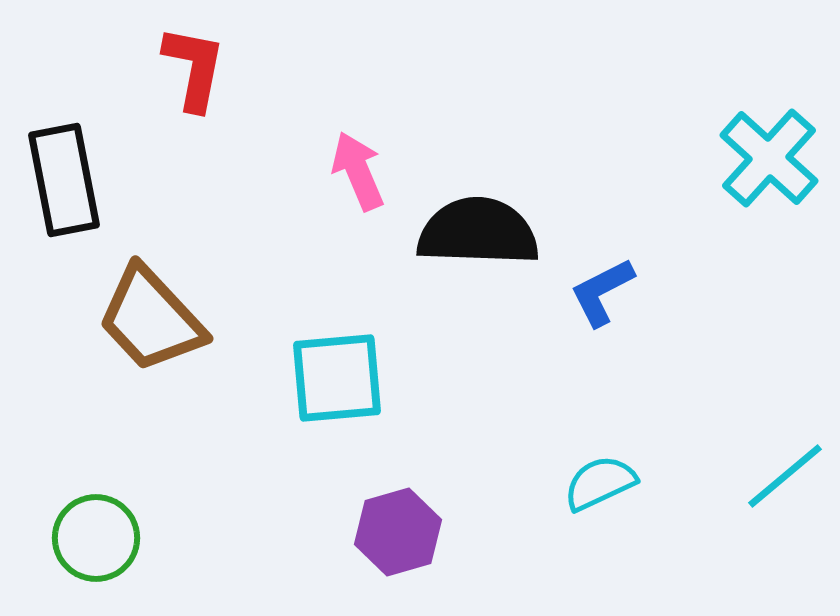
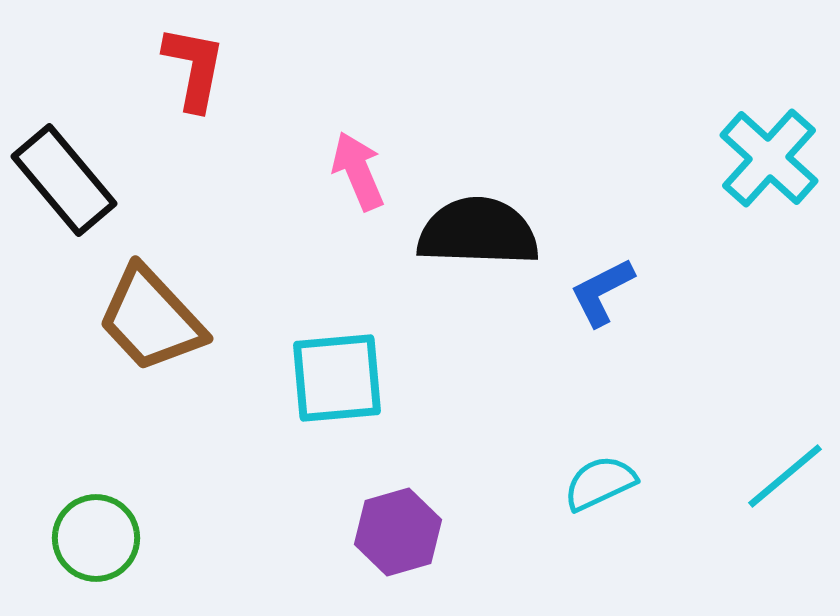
black rectangle: rotated 29 degrees counterclockwise
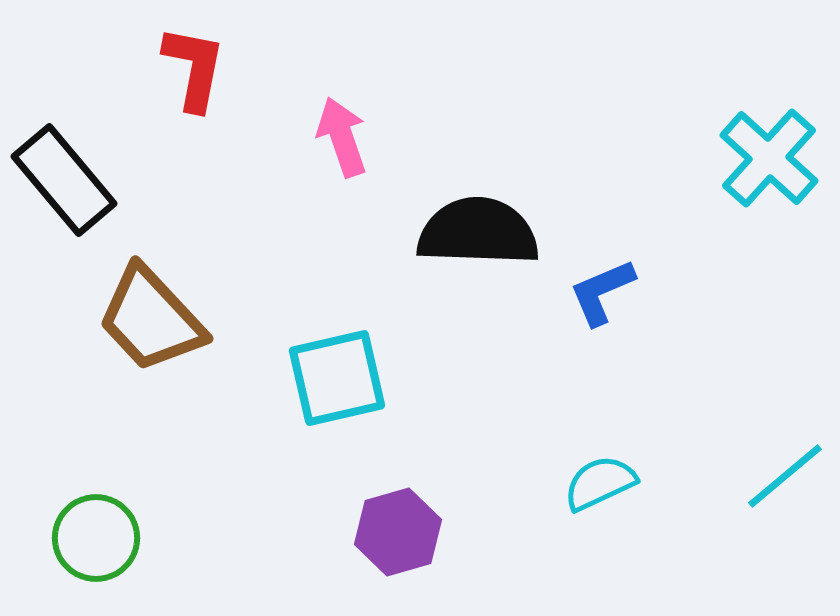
pink arrow: moved 16 px left, 34 px up; rotated 4 degrees clockwise
blue L-shape: rotated 4 degrees clockwise
cyan square: rotated 8 degrees counterclockwise
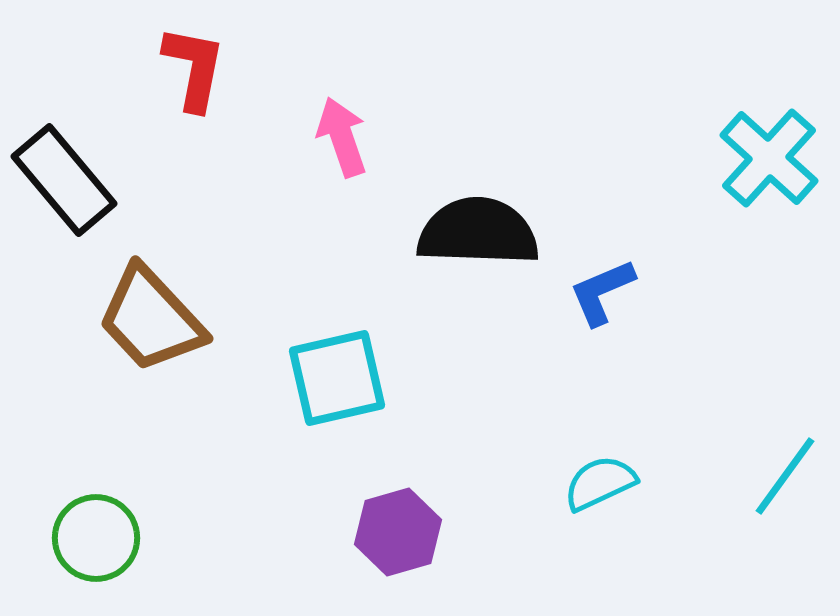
cyan line: rotated 14 degrees counterclockwise
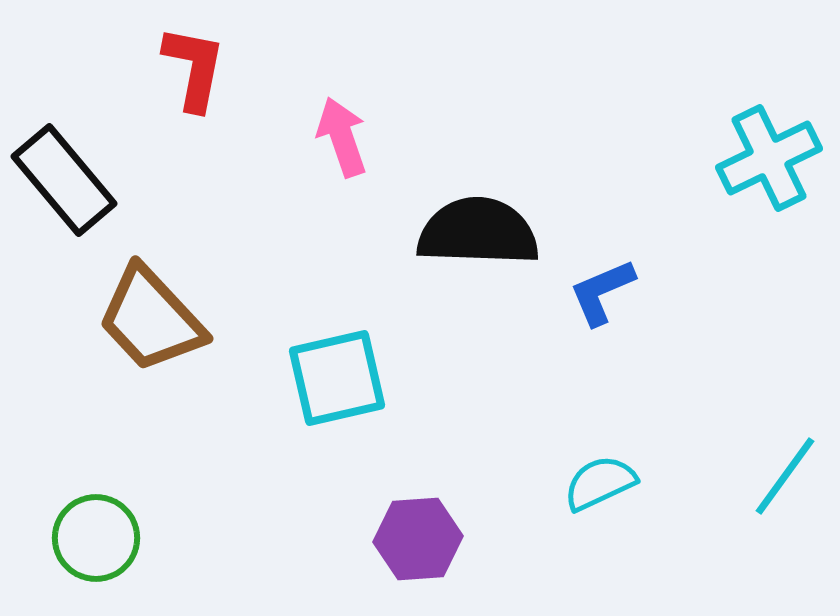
cyan cross: rotated 22 degrees clockwise
purple hexagon: moved 20 px right, 7 px down; rotated 12 degrees clockwise
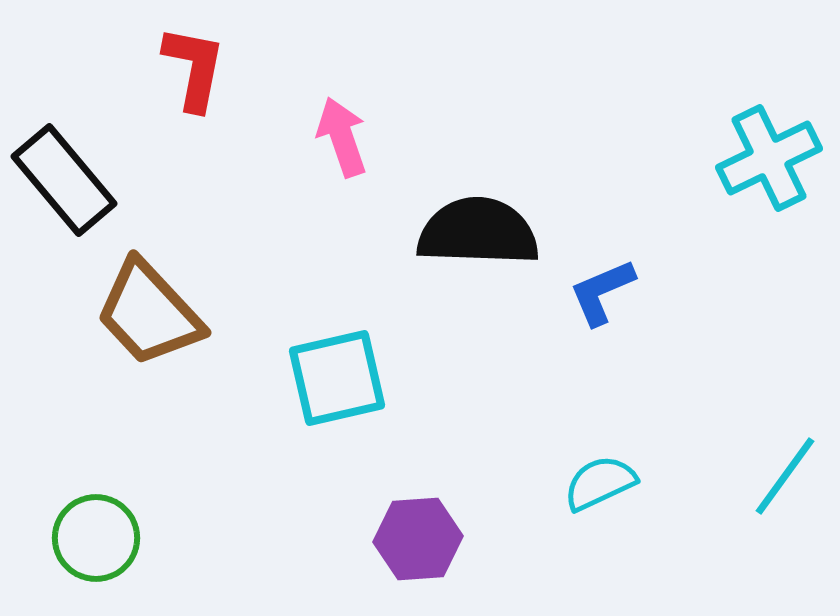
brown trapezoid: moved 2 px left, 6 px up
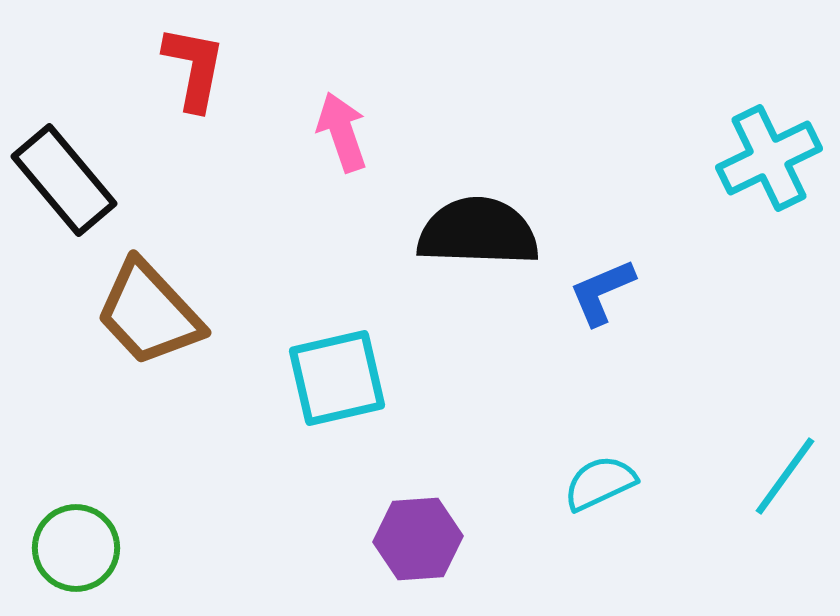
pink arrow: moved 5 px up
green circle: moved 20 px left, 10 px down
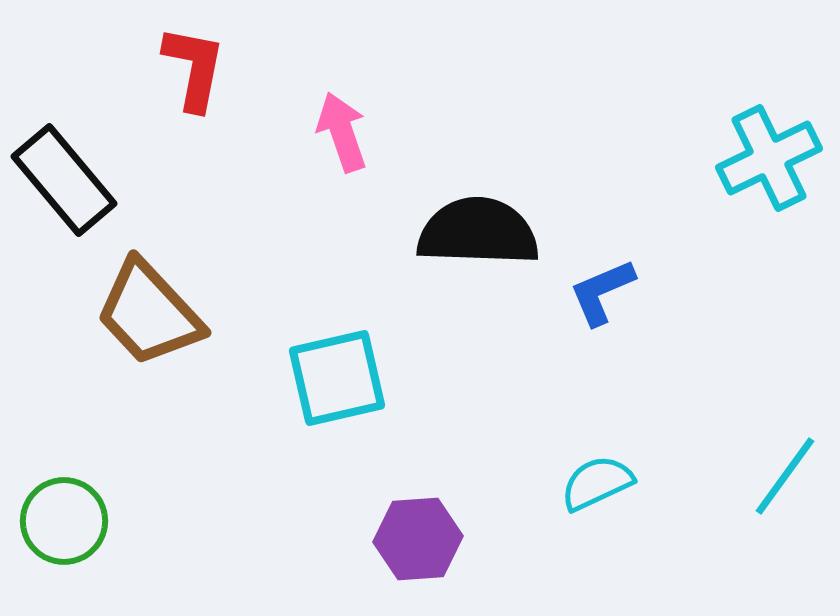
cyan semicircle: moved 3 px left
green circle: moved 12 px left, 27 px up
